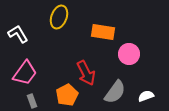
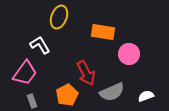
white L-shape: moved 22 px right, 11 px down
gray semicircle: moved 3 px left; rotated 30 degrees clockwise
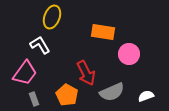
yellow ellipse: moved 7 px left
orange pentagon: rotated 15 degrees counterclockwise
gray rectangle: moved 2 px right, 2 px up
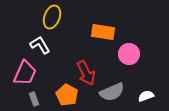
pink trapezoid: rotated 12 degrees counterclockwise
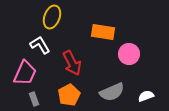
red arrow: moved 14 px left, 10 px up
orange pentagon: moved 2 px right; rotated 15 degrees clockwise
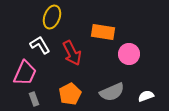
red arrow: moved 10 px up
orange pentagon: moved 1 px right, 1 px up
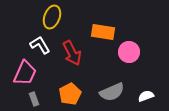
pink circle: moved 2 px up
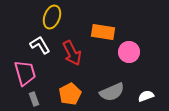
pink trapezoid: rotated 40 degrees counterclockwise
